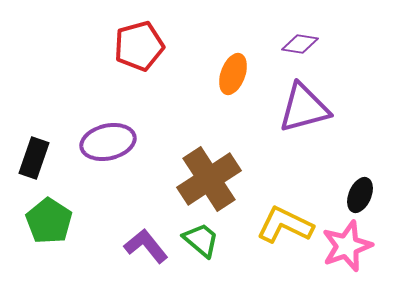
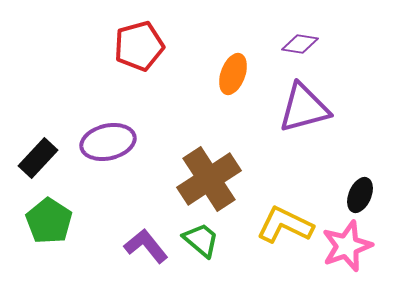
black rectangle: moved 4 px right; rotated 24 degrees clockwise
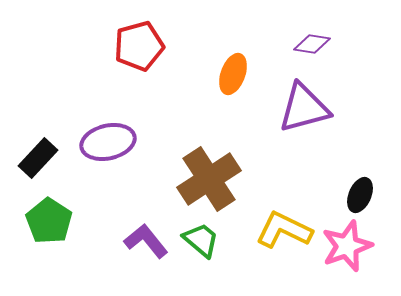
purple diamond: moved 12 px right
yellow L-shape: moved 1 px left, 5 px down
purple L-shape: moved 5 px up
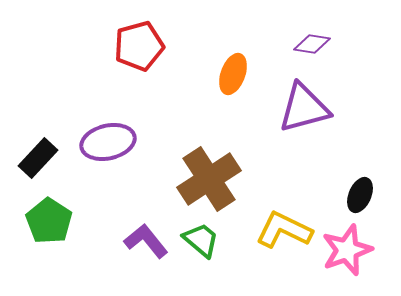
pink star: moved 4 px down
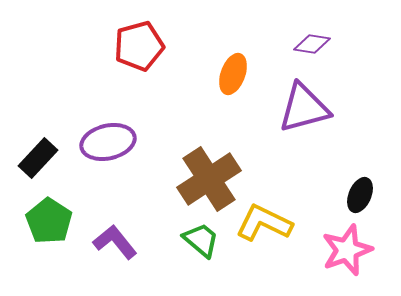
yellow L-shape: moved 20 px left, 7 px up
purple L-shape: moved 31 px left, 1 px down
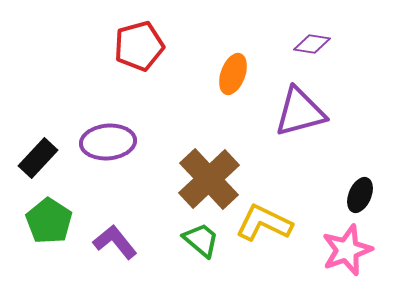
purple triangle: moved 4 px left, 4 px down
purple ellipse: rotated 8 degrees clockwise
brown cross: rotated 10 degrees counterclockwise
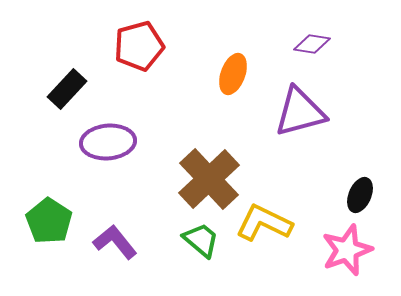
black rectangle: moved 29 px right, 69 px up
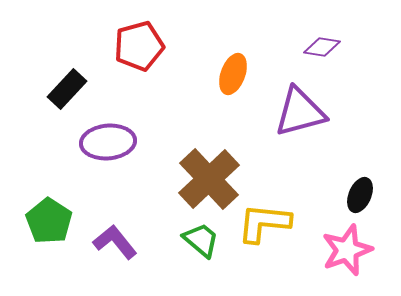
purple diamond: moved 10 px right, 3 px down
yellow L-shape: rotated 20 degrees counterclockwise
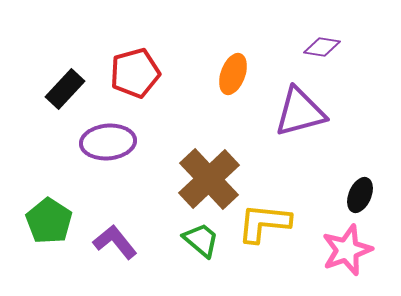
red pentagon: moved 4 px left, 27 px down
black rectangle: moved 2 px left
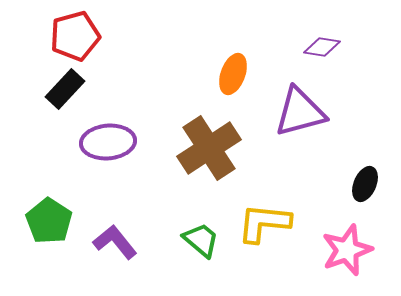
red pentagon: moved 60 px left, 37 px up
brown cross: moved 31 px up; rotated 10 degrees clockwise
black ellipse: moved 5 px right, 11 px up
